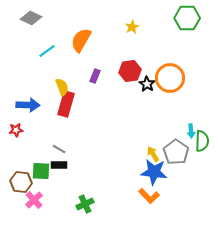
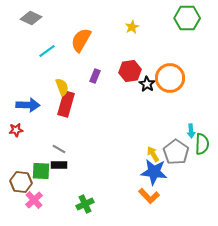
green semicircle: moved 3 px down
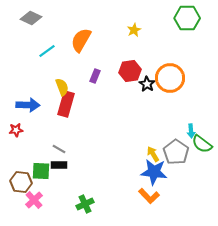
yellow star: moved 2 px right, 3 px down
green semicircle: rotated 125 degrees clockwise
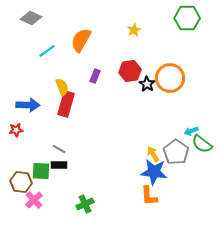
cyan arrow: rotated 72 degrees clockwise
orange L-shape: rotated 40 degrees clockwise
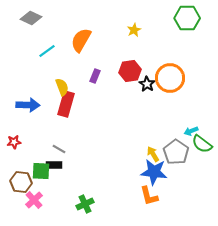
red star: moved 2 px left, 12 px down
black rectangle: moved 5 px left
orange L-shape: rotated 10 degrees counterclockwise
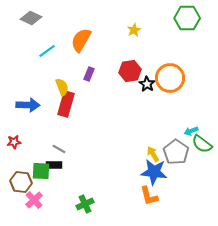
purple rectangle: moved 6 px left, 2 px up
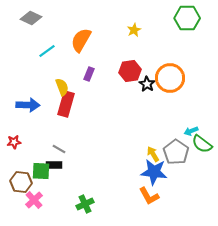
orange L-shape: rotated 15 degrees counterclockwise
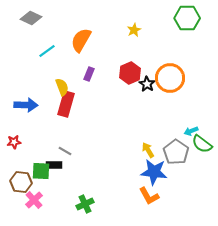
red hexagon: moved 2 px down; rotated 15 degrees counterclockwise
blue arrow: moved 2 px left
gray line: moved 6 px right, 2 px down
yellow arrow: moved 5 px left, 4 px up
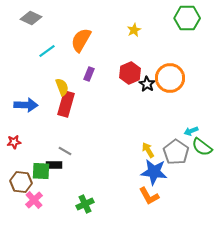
green semicircle: moved 3 px down
